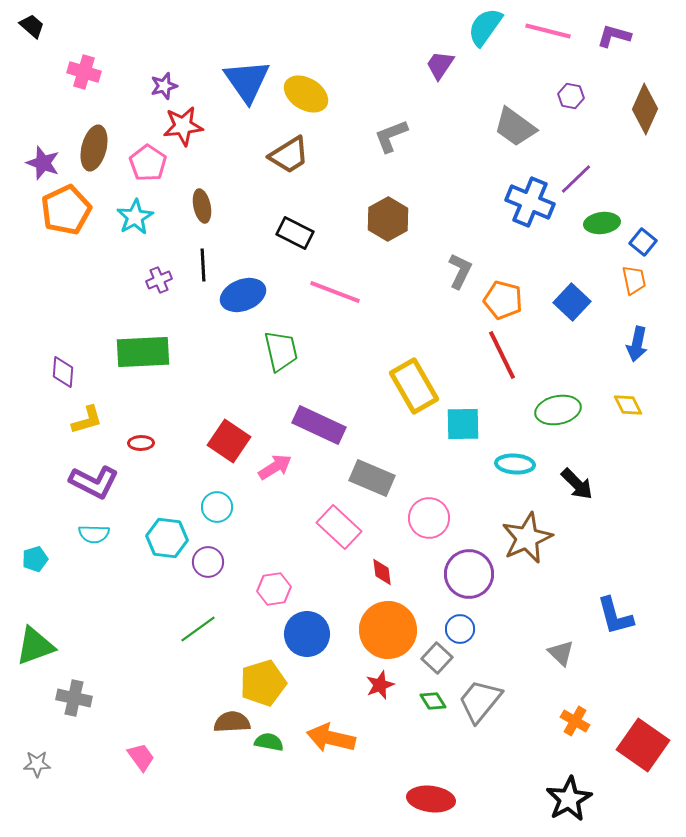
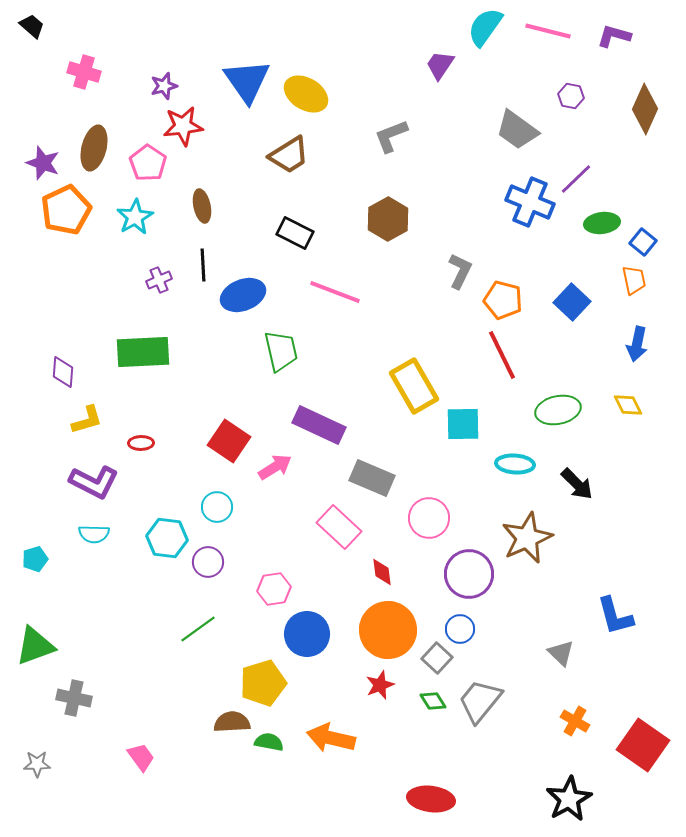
gray trapezoid at (515, 127): moved 2 px right, 3 px down
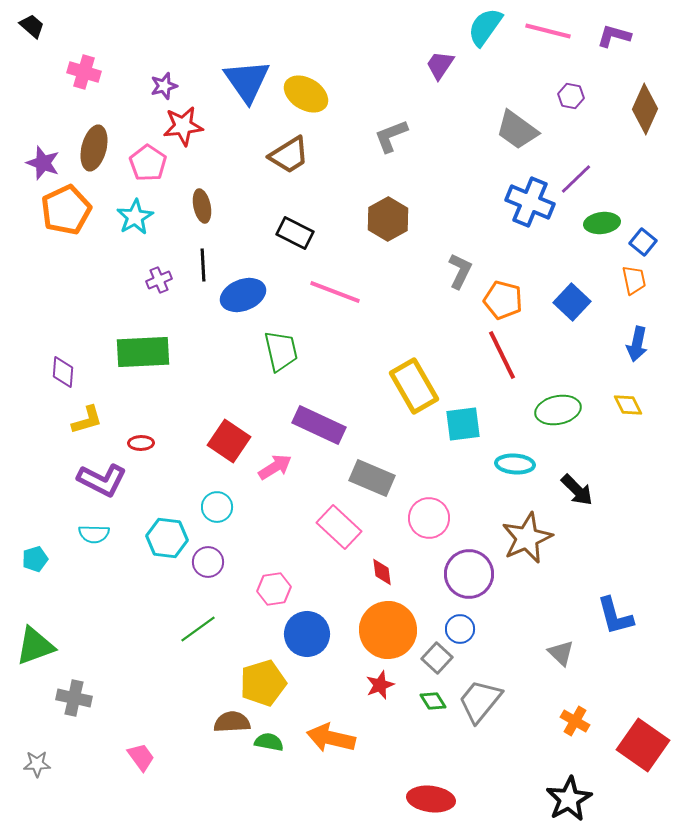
cyan square at (463, 424): rotated 6 degrees counterclockwise
purple L-shape at (94, 482): moved 8 px right, 2 px up
black arrow at (577, 484): moved 6 px down
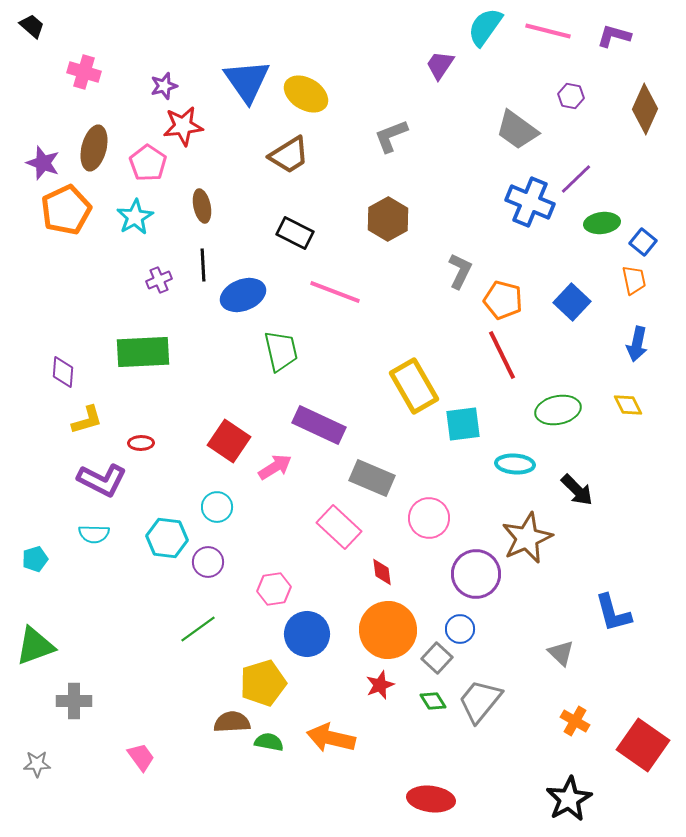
purple circle at (469, 574): moved 7 px right
blue L-shape at (615, 616): moved 2 px left, 3 px up
gray cross at (74, 698): moved 3 px down; rotated 12 degrees counterclockwise
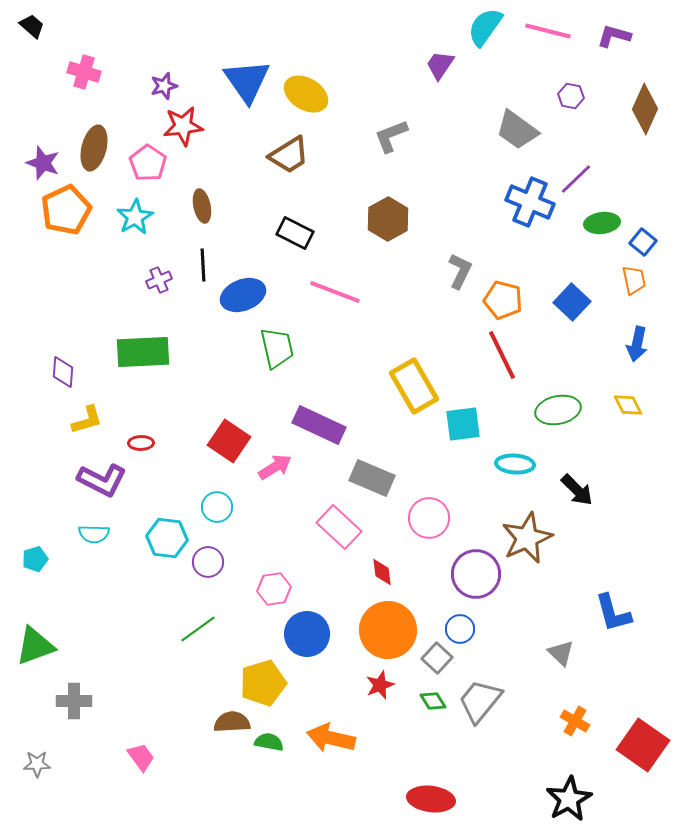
green trapezoid at (281, 351): moved 4 px left, 3 px up
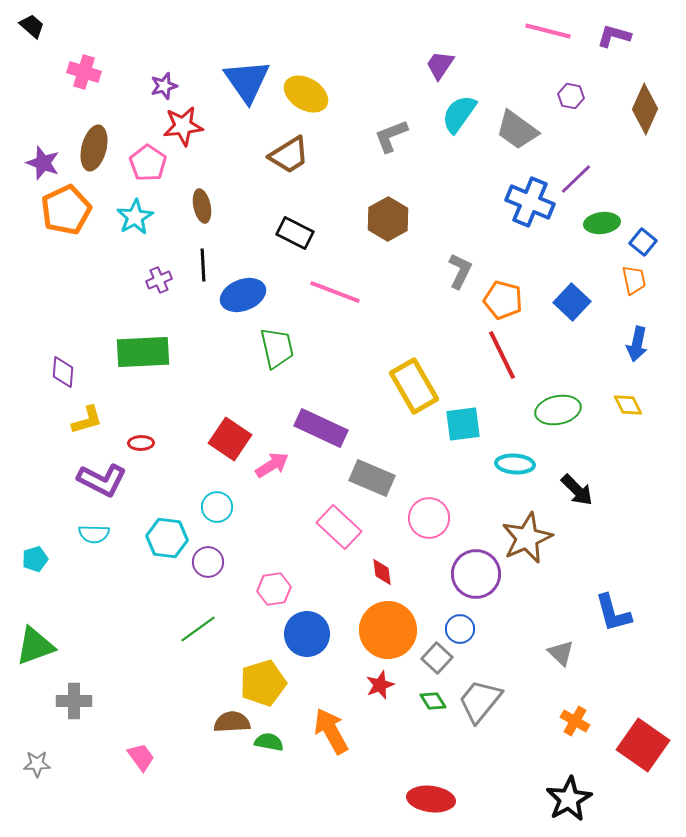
cyan semicircle at (485, 27): moved 26 px left, 87 px down
purple rectangle at (319, 425): moved 2 px right, 3 px down
red square at (229, 441): moved 1 px right, 2 px up
pink arrow at (275, 467): moved 3 px left, 2 px up
orange arrow at (331, 738): moved 7 px up; rotated 48 degrees clockwise
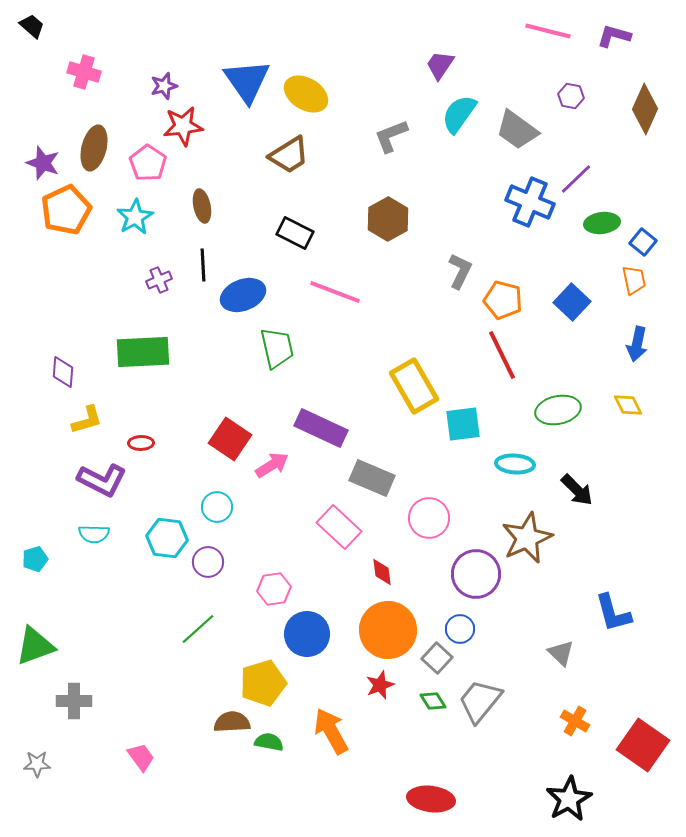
green line at (198, 629): rotated 6 degrees counterclockwise
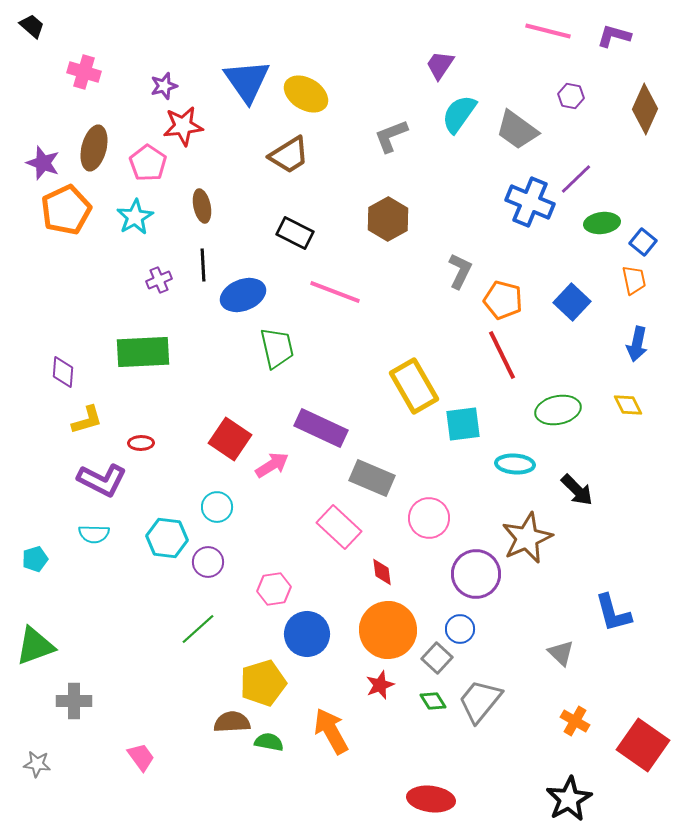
gray star at (37, 764): rotated 8 degrees clockwise
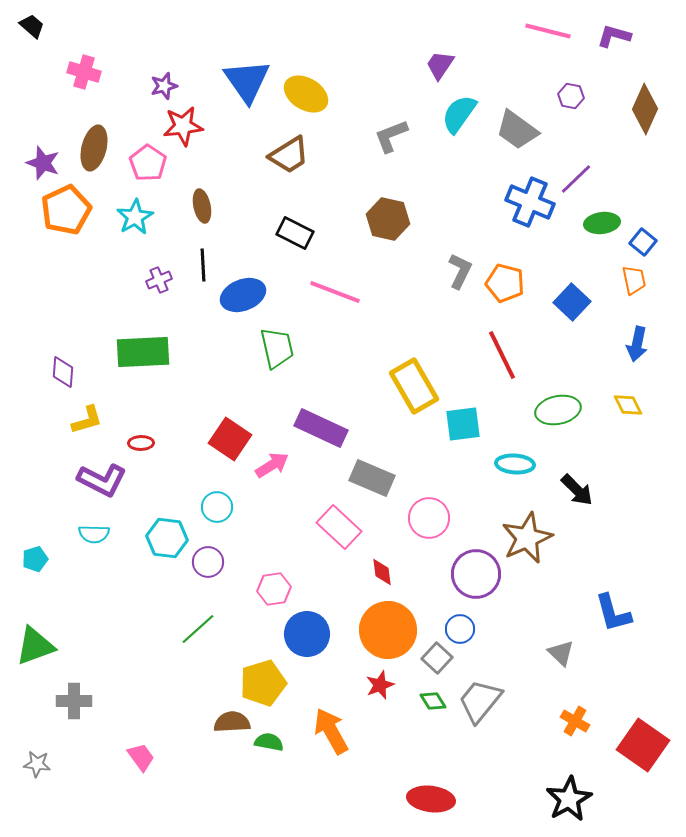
brown hexagon at (388, 219): rotated 18 degrees counterclockwise
orange pentagon at (503, 300): moved 2 px right, 17 px up
